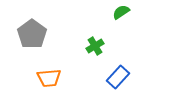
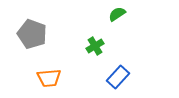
green semicircle: moved 4 px left, 2 px down
gray pentagon: rotated 16 degrees counterclockwise
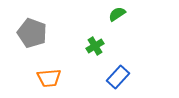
gray pentagon: moved 1 px up
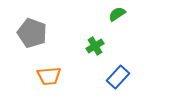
orange trapezoid: moved 2 px up
